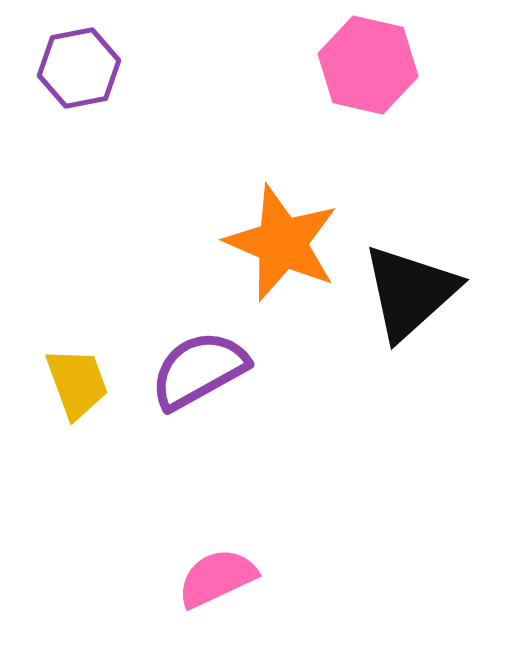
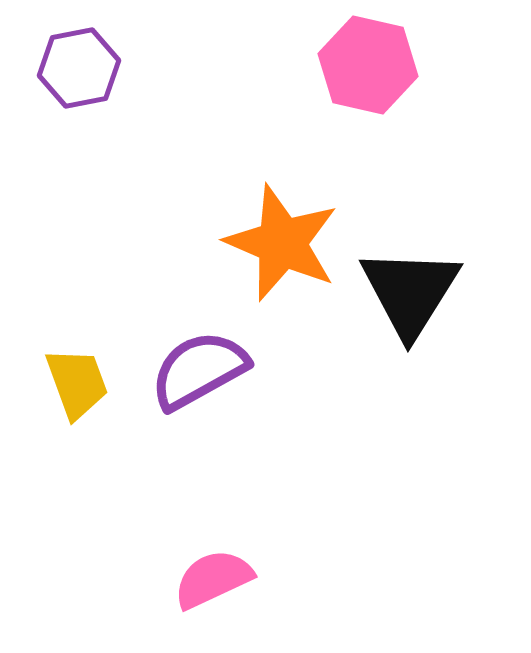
black triangle: rotated 16 degrees counterclockwise
pink semicircle: moved 4 px left, 1 px down
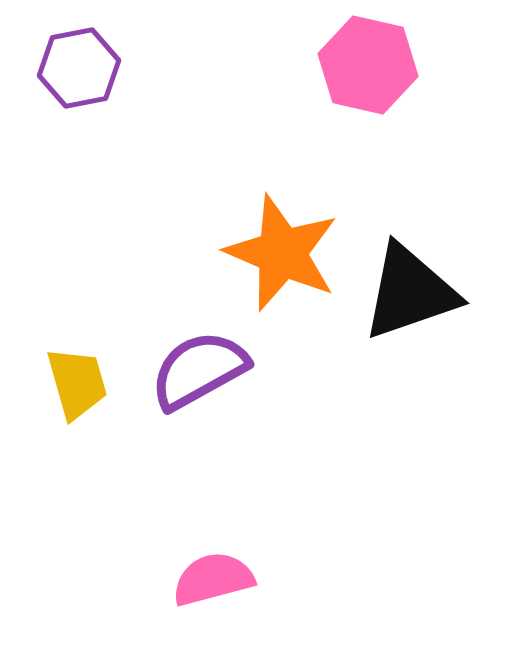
orange star: moved 10 px down
black triangle: rotated 39 degrees clockwise
yellow trapezoid: rotated 4 degrees clockwise
pink semicircle: rotated 10 degrees clockwise
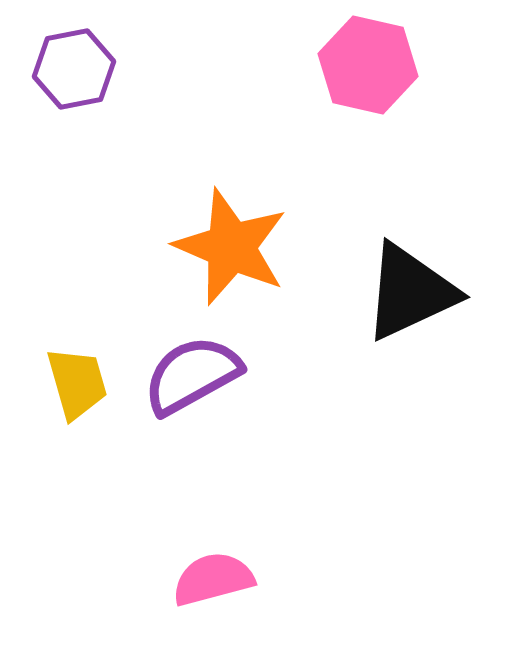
purple hexagon: moved 5 px left, 1 px down
orange star: moved 51 px left, 6 px up
black triangle: rotated 6 degrees counterclockwise
purple semicircle: moved 7 px left, 5 px down
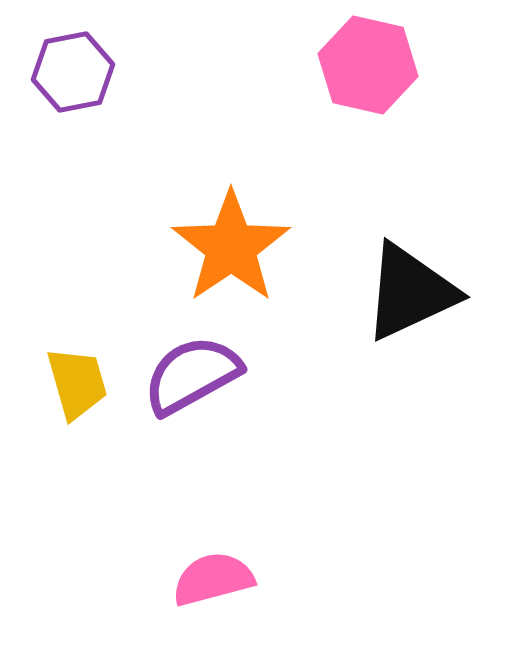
purple hexagon: moved 1 px left, 3 px down
orange star: rotated 15 degrees clockwise
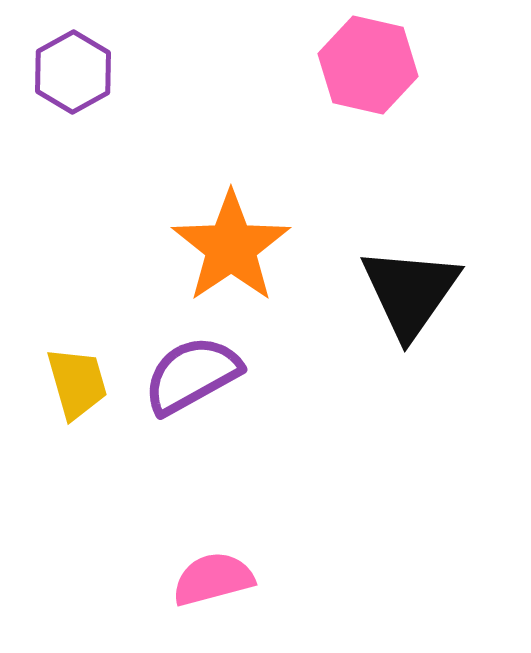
purple hexagon: rotated 18 degrees counterclockwise
black triangle: rotated 30 degrees counterclockwise
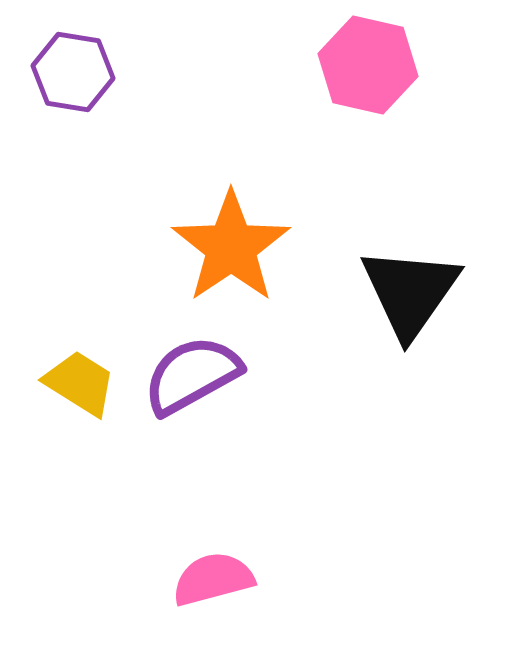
purple hexagon: rotated 22 degrees counterclockwise
yellow trapezoid: moved 3 px right; rotated 42 degrees counterclockwise
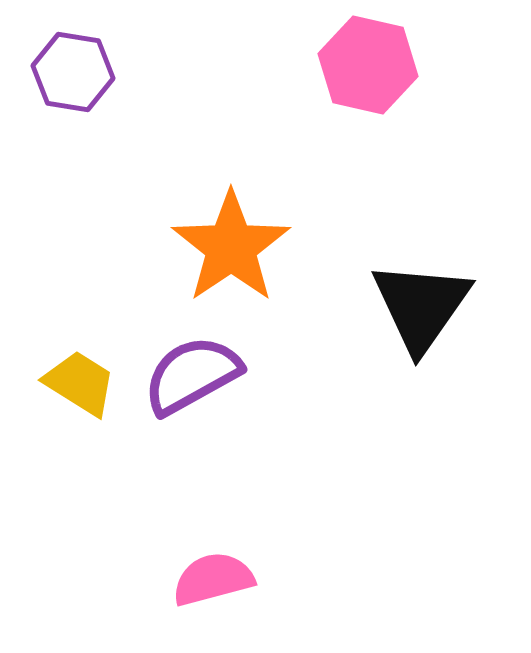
black triangle: moved 11 px right, 14 px down
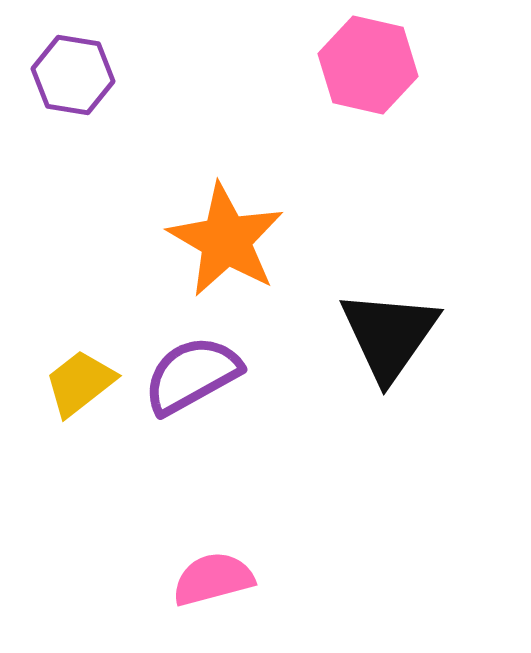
purple hexagon: moved 3 px down
orange star: moved 5 px left, 7 px up; rotated 8 degrees counterclockwise
black triangle: moved 32 px left, 29 px down
yellow trapezoid: rotated 70 degrees counterclockwise
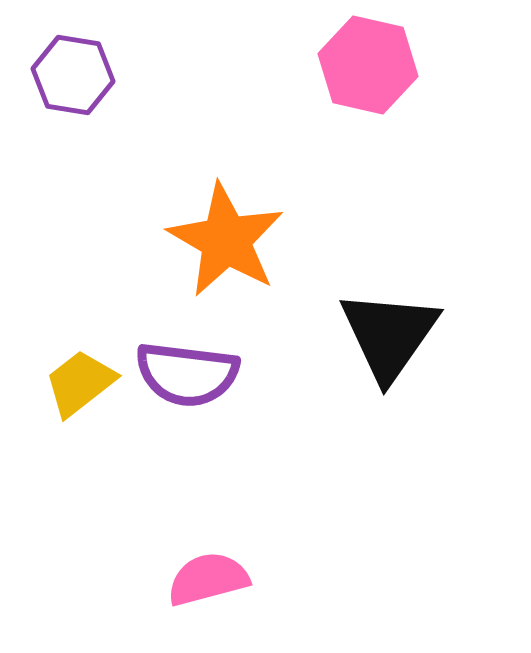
purple semicircle: moved 5 px left, 1 px up; rotated 144 degrees counterclockwise
pink semicircle: moved 5 px left
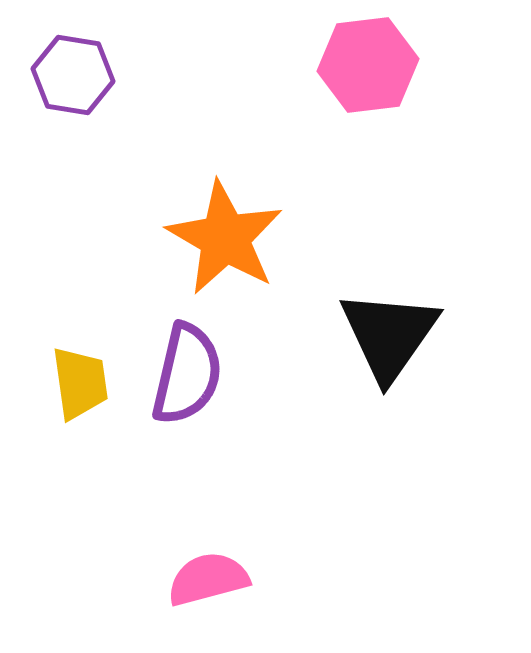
pink hexagon: rotated 20 degrees counterclockwise
orange star: moved 1 px left, 2 px up
purple semicircle: rotated 84 degrees counterclockwise
yellow trapezoid: rotated 120 degrees clockwise
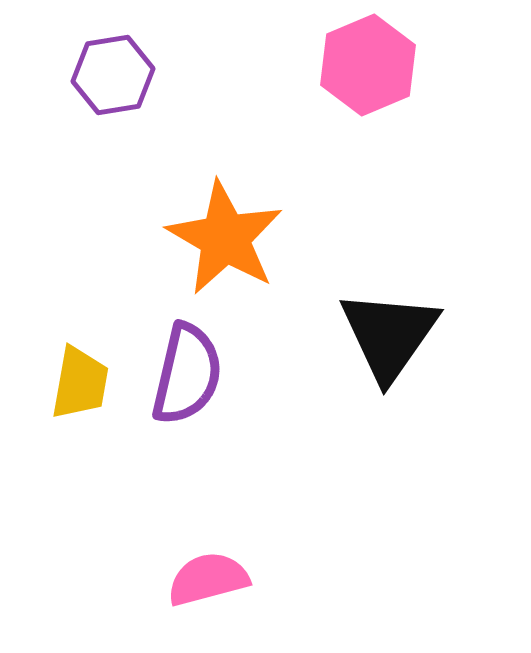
pink hexagon: rotated 16 degrees counterclockwise
purple hexagon: moved 40 px right; rotated 18 degrees counterclockwise
yellow trapezoid: rotated 18 degrees clockwise
